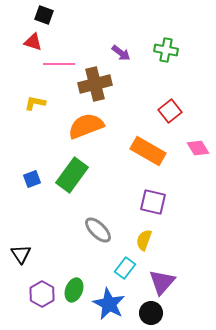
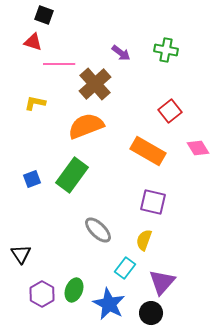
brown cross: rotated 28 degrees counterclockwise
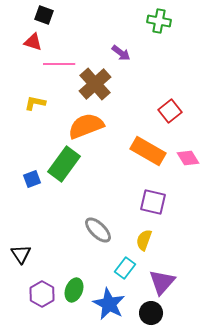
green cross: moved 7 px left, 29 px up
pink diamond: moved 10 px left, 10 px down
green rectangle: moved 8 px left, 11 px up
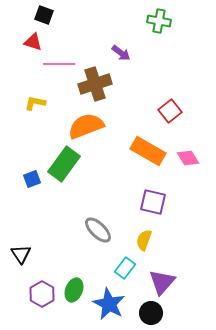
brown cross: rotated 24 degrees clockwise
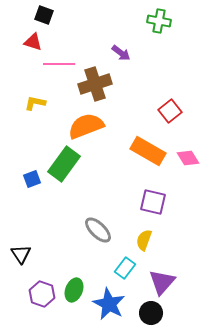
purple hexagon: rotated 10 degrees counterclockwise
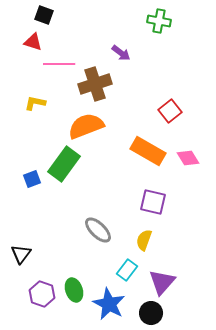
black triangle: rotated 10 degrees clockwise
cyan rectangle: moved 2 px right, 2 px down
green ellipse: rotated 40 degrees counterclockwise
